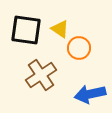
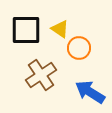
black square: rotated 8 degrees counterclockwise
blue arrow: moved 2 px up; rotated 44 degrees clockwise
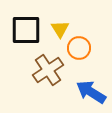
yellow triangle: rotated 24 degrees clockwise
brown cross: moved 7 px right, 5 px up
blue arrow: moved 1 px right
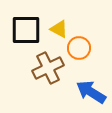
yellow triangle: moved 1 px left; rotated 30 degrees counterclockwise
brown cross: moved 2 px up; rotated 8 degrees clockwise
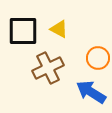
black square: moved 3 px left, 1 px down
orange circle: moved 19 px right, 10 px down
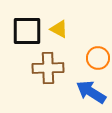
black square: moved 4 px right
brown cross: rotated 24 degrees clockwise
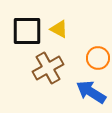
brown cross: rotated 28 degrees counterclockwise
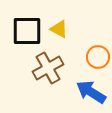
orange circle: moved 1 px up
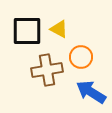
orange circle: moved 17 px left
brown cross: moved 1 px left, 2 px down; rotated 20 degrees clockwise
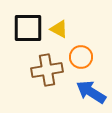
black square: moved 1 px right, 3 px up
